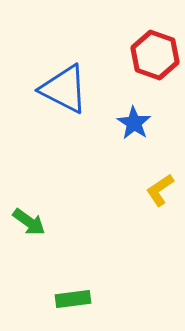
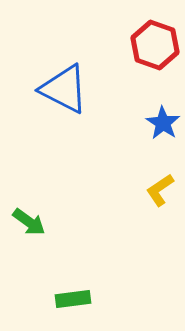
red hexagon: moved 10 px up
blue star: moved 29 px right
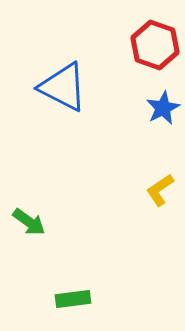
blue triangle: moved 1 px left, 2 px up
blue star: moved 15 px up; rotated 12 degrees clockwise
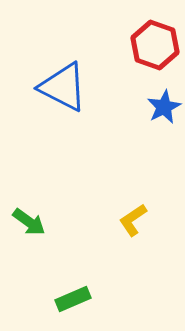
blue star: moved 1 px right, 1 px up
yellow L-shape: moved 27 px left, 30 px down
green rectangle: rotated 16 degrees counterclockwise
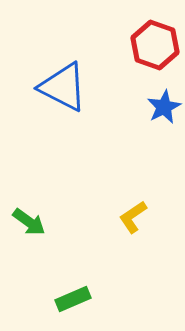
yellow L-shape: moved 3 px up
